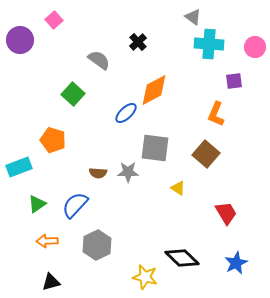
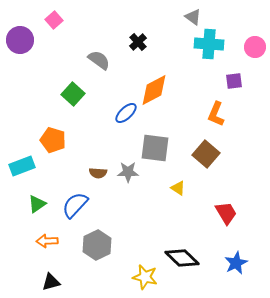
cyan rectangle: moved 3 px right, 1 px up
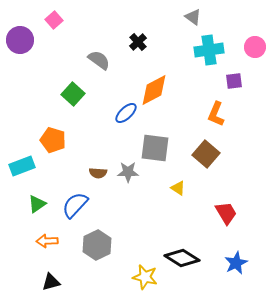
cyan cross: moved 6 px down; rotated 12 degrees counterclockwise
black diamond: rotated 12 degrees counterclockwise
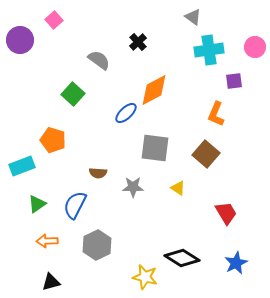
gray star: moved 5 px right, 15 px down
blue semicircle: rotated 16 degrees counterclockwise
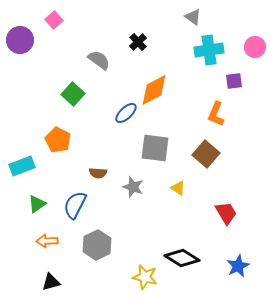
orange pentagon: moved 5 px right; rotated 10 degrees clockwise
gray star: rotated 20 degrees clockwise
blue star: moved 2 px right, 3 px down
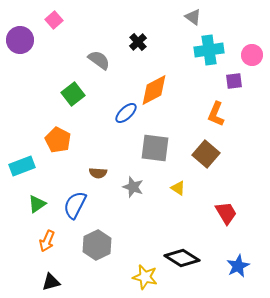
pink circle: moved 3 px left, 8 px down
green square: rotated 10 degrees clockwise
orange arrow: rotated 65 degrees counterclockwise
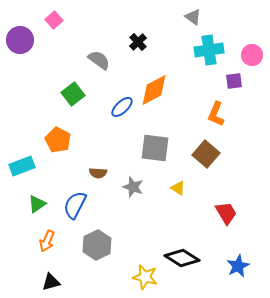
blue ellipse: moved 4 px left, 6 px up
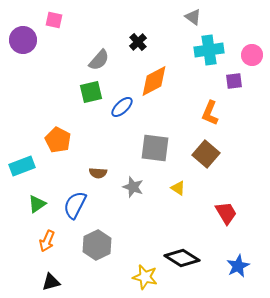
pink square: rotated 36 degrees counterclockwise
purple circle: moved 3 px right
gray semicircle: rotated 95 degrees clockwise
orange diamond: moved 9 px up
green square: moved 18 px right, 2 px up; rotated 25 degrees clockwise
orange L-shape: moved 6 px left, 1 px up
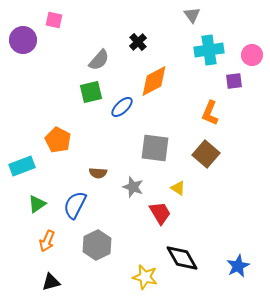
gray triangle: moved 1 px left, 2 px up; rotated 18 degrees clockwise
red trapezoid: moved 66 px left
black diamond: rotated 28 degrees clockwise
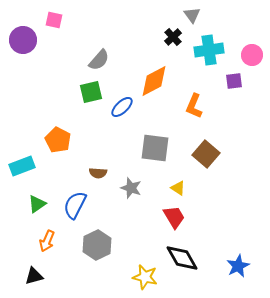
black cross: moved 35 px right, 5 px up
orange L-shape: moved 16 px left, 7 px up
gray star: moved 2 px left, 1 px down
red trapezoid: moved 14 px right, 4 px down
black triangle: moved 17 px left, 6 px up
